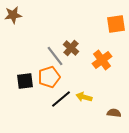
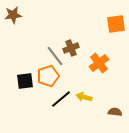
brown cross: rotated 28 degrees clockwise
orange cross: moved 3 px left, 3 px down
orange pentagon: moved 1 px left, 1 px up
brown semicircle: moved 1 px right, 1 px up
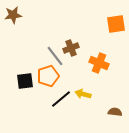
orange cross: rotated 30 degrees counterclockwise
yellow arrow: moved 1 px left, 3 px up
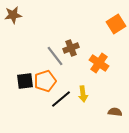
orange square: rotated 24 degrees counterclockwise
orange cross: rotated 12 degrees clockwise
orange pentagon: moved 3 px left, 5 px down
yellow arrow: rotated 112 degrees counterclockwise
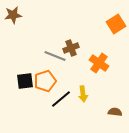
gray line: rotated 30 degrees counterclockwise
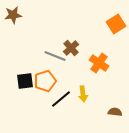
brown cross: rotated 21 degrees counterclockwise
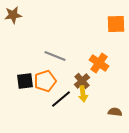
orange square: rotated 30 degrees clockwise
brown cross: moved 11 px right, 33 px down
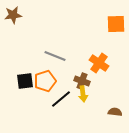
brown cross: rotated 28 degrees counterclockwise
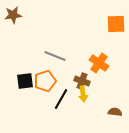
black line: rotated 20 degrees counterclockwise
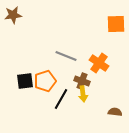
gray line: moved 11 px right
